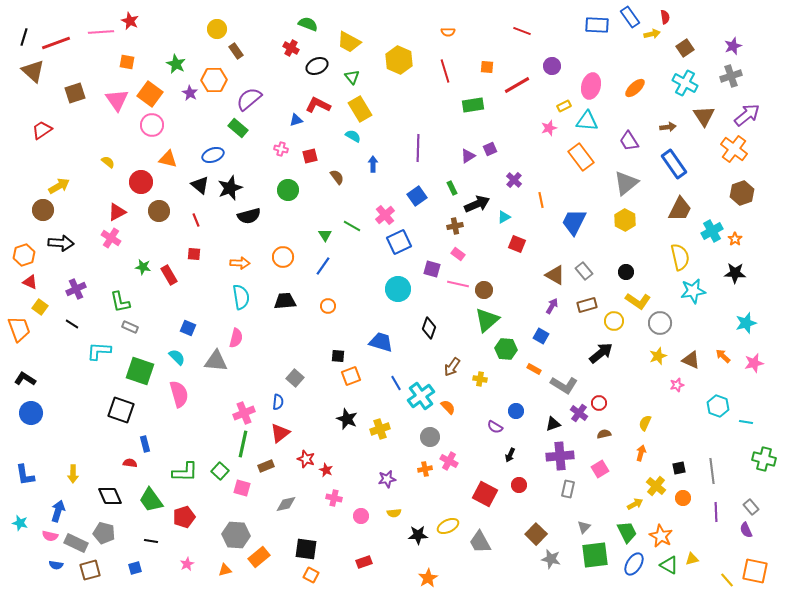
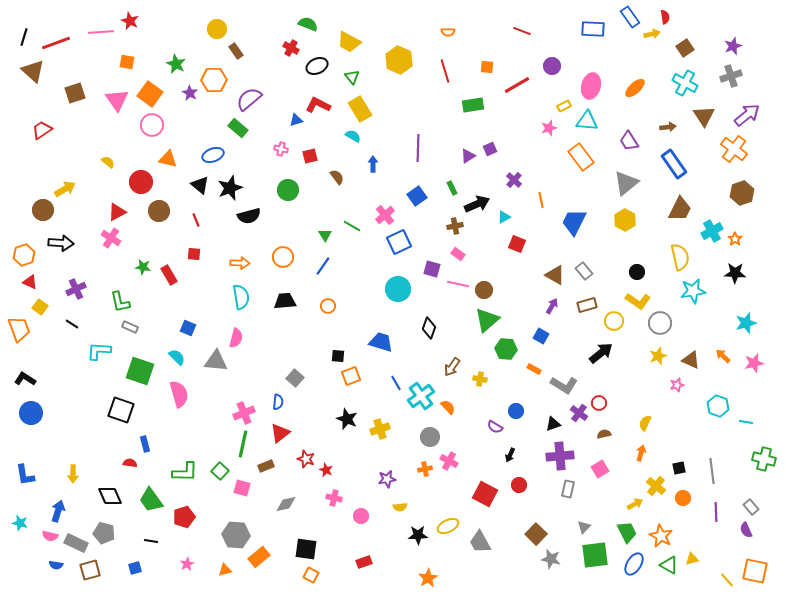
blue rectangle at (597, 25): moved 4 px left, 4 px down
yellow arrow at (59, 186): moved 6 px right, 3 px down
black circle at (626, 272): moved 11 px right
yellow semicircle at (394, 513): moved 6 px right, 6 px up
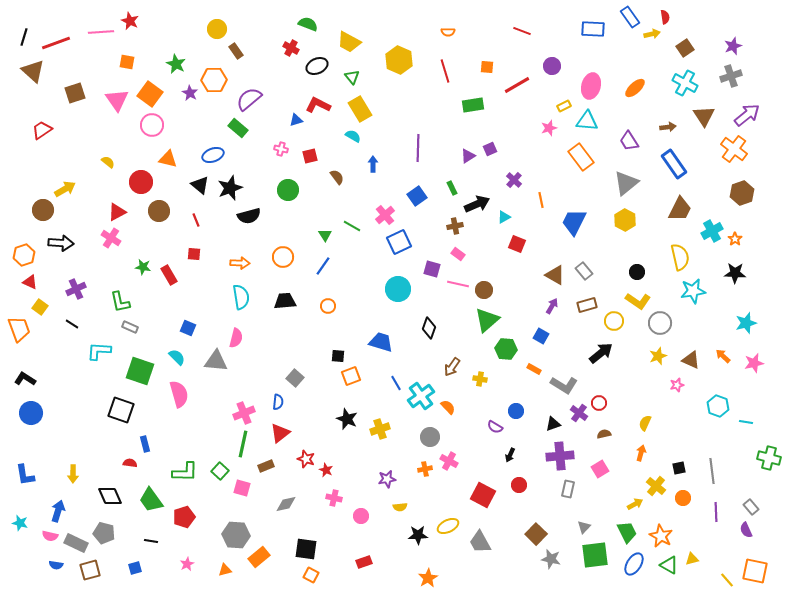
green cross at (764, 459): moved 5 px right, 1 px up
red square at (485, 494): moved 2 px left, 1 px down
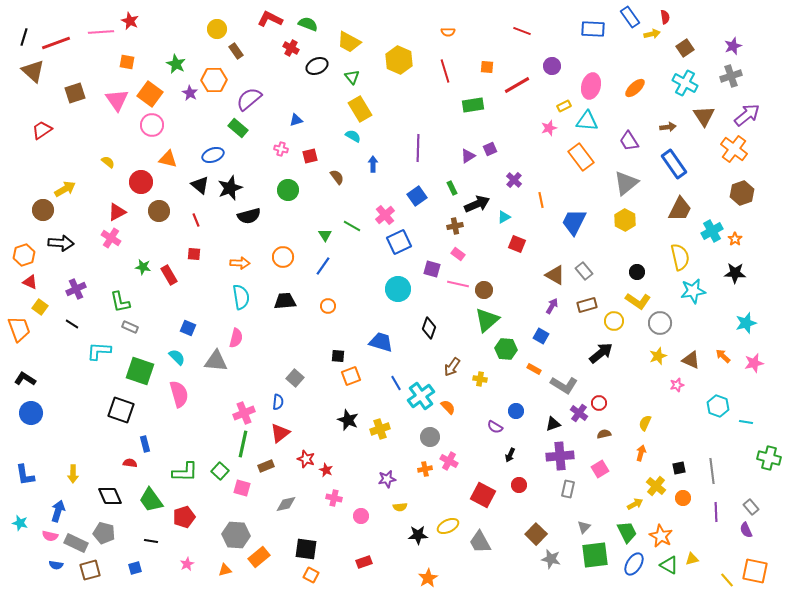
red L-shape at (318, 105): moved 48 px left, 86 px up
black star at (347, 419): moved 1 px right, 1 px down
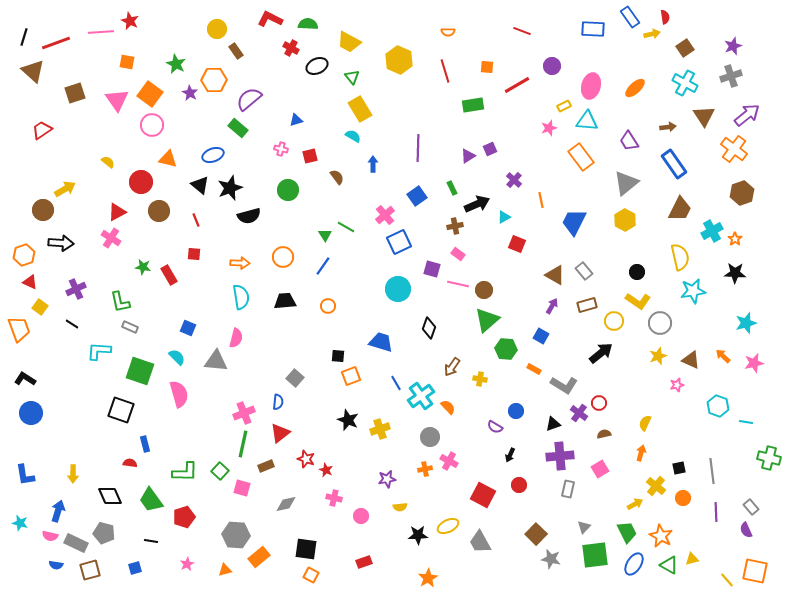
green semicircle at (308, 24): rotated 18 degrees counterclockwise
green line at (352, 226): moved 6 px left, 1 px down
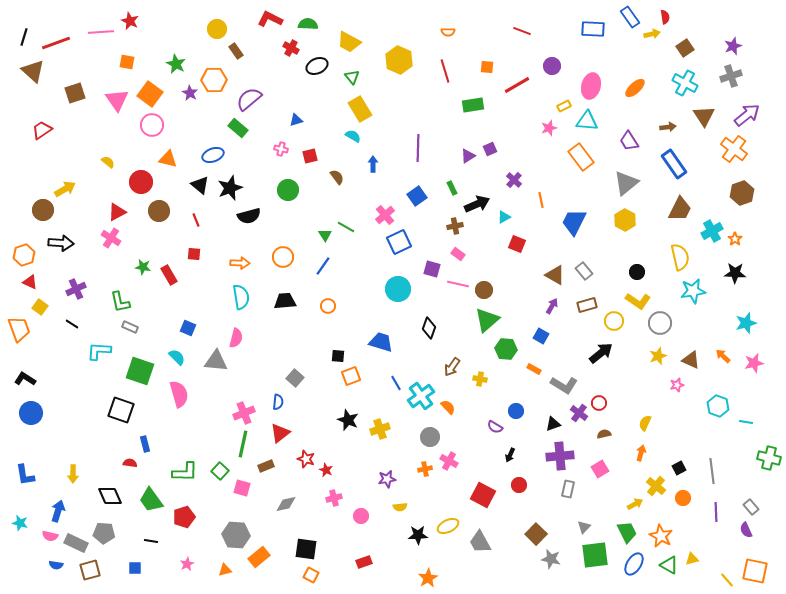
black square at (679, 468): rotated 16 degrees counterclockwise
pink cross at (334, 498): rotated 28 degrees counterclockwise
gray pentagon at (104, 533): rotated 10 degrees counterclockwise
blue square at (135, 568): rotated 16 degrees clockwise
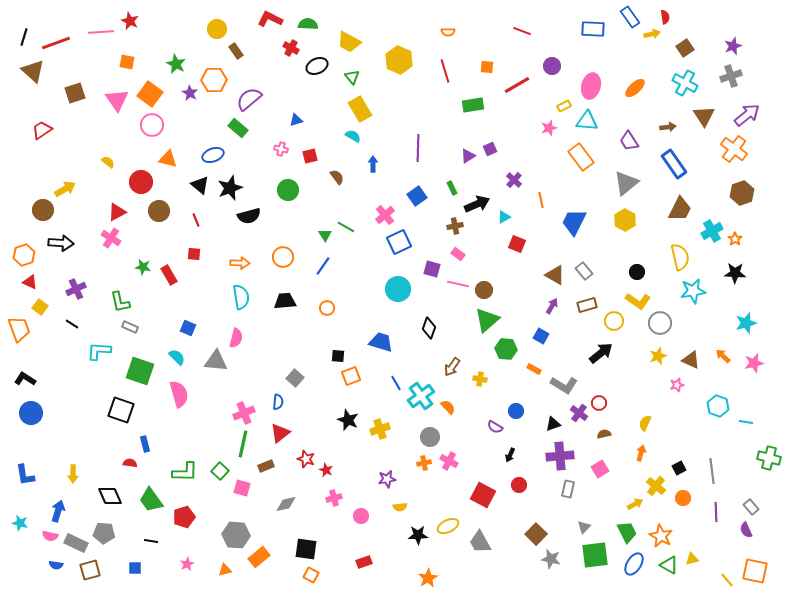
orange circle at (328, 306): moved 1 px left, 2 px down
orange cross at (425, 469): moved 1 px left, 6 px up
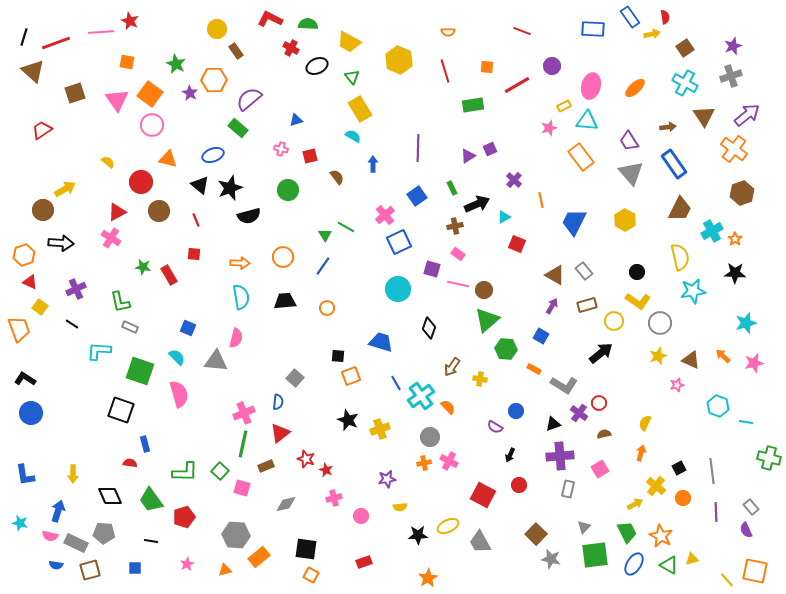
gray triangle at (626, 183): moved 5 px right, 10 px up; rotated 32 degrees counterclockwise
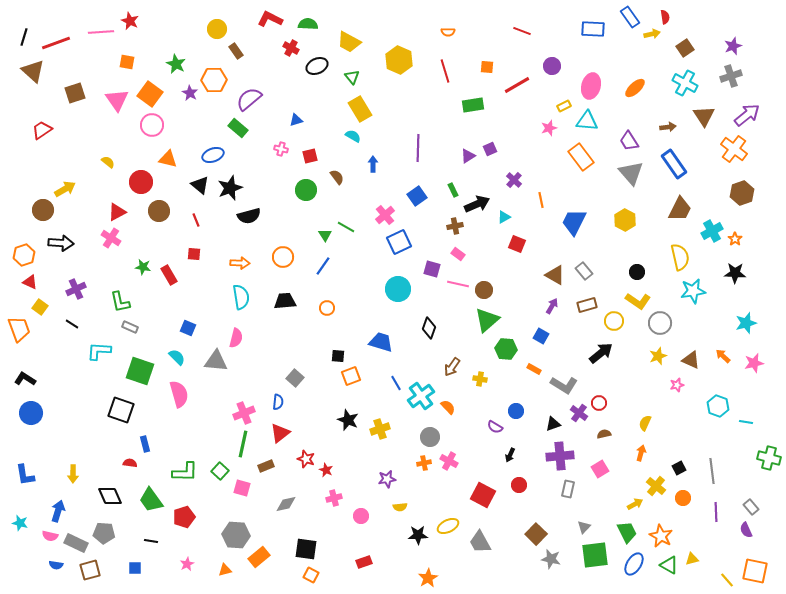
green rectangle at (452, 188): moved 1 px right, 2 px down
green circle at (288, 190): moved 18 px right
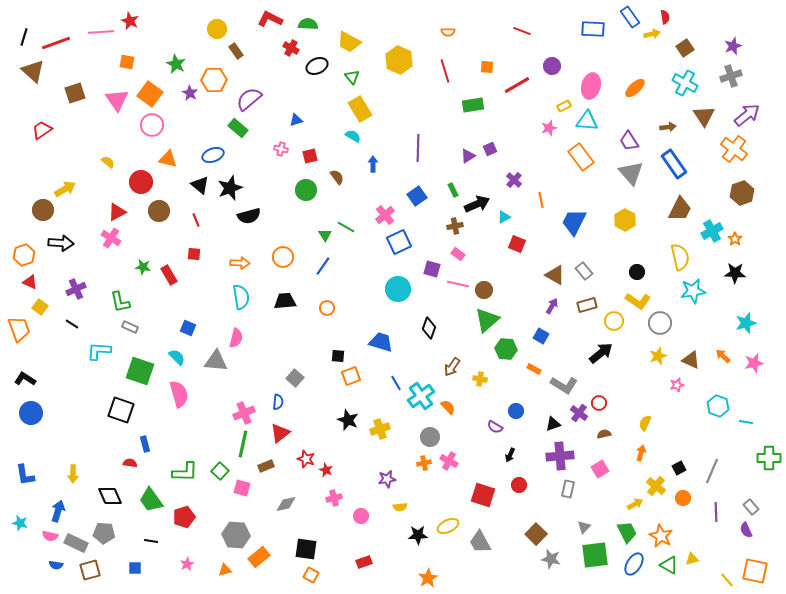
green cross at (769, 458): rotated 15 degrees counterclockwise
gray line at (712, 471): rotated 30 degrees clockwise
red square at (483, 495): rotated 10 degrees counterclockwise
